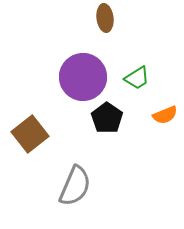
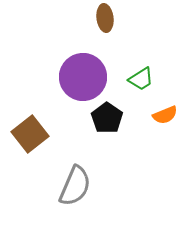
green trapezoid: moved 4 px right, 1 px down
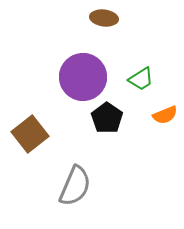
brown ellipse: moved 1 px left; rotated 76 degrees counterclockwise
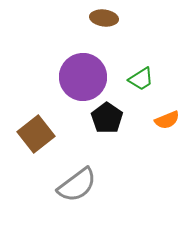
orange semicircle: moved 2 px right, 5 px down
brown square: moved 6 px right
gray semicircle: moved 2 px right, 1 px up; rotated 30 degrees clockwise
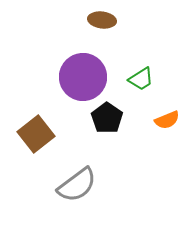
brown ellipse: moved 2 px left, 2 px down
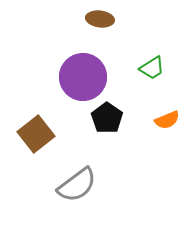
brown ellipse: moved 2 px left, 1 px up
green trapezoid: moved 11 px right, 11 px up
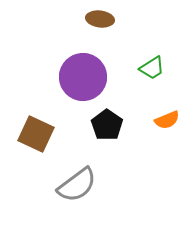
black pentagon: moved 7 px down
brown square: rotated 27 degrees counterclockwise
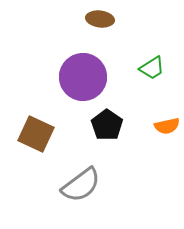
orange semicircle: moved 6 px down; rotated 10 degrees clockwise
gray semicircle: moved 4 px right
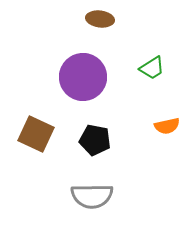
black pentagon: moved 12 px left, 15 px down; rotated 24 degrees counterclockwise
gray semicircle: moved 11 px right, 11 px down; rotated 36 degrees clockwise
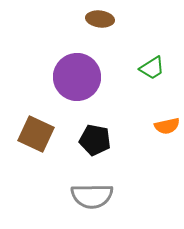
purple circle: moved 6 px left
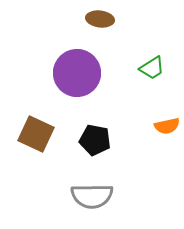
purple circle: moved 4 px up
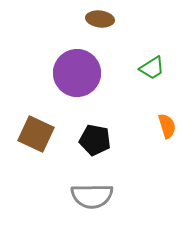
orange semicircle: rotated 95 degrees counterclockwise
